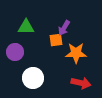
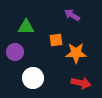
purple arrow: moved 8 px right, 13 px up; rotated 91 degrees clockwise
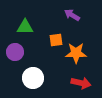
green triangle: moved 1 px left
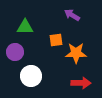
white circle: moved 2 px left, 2 px up
red arrow: rotated 12 degrees counterclockwise
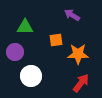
orange star: moved 2 px right, 1 px down
red arrow: rotated 54 degrees counterclockwise
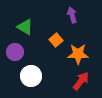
purple arrow: rotated 42 degrees clockwise
green triangle: rotated 30 degrees clockwise
orange square: rotated 32 degrees counterclockwise
red arrow: moved 2 px up
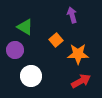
purple circle: moved 2 px up
red arrow: rotated 24 degrees clockwise
